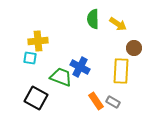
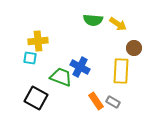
green semicircle: moved 1 px down; rotated 84 degrees counterclockwise
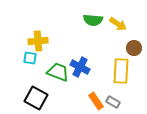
green trapezoid: moved 3 px left, 5 px up
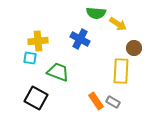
green semicircle: moved 3 px right, 7 px up
blue cross: moved 28 px up
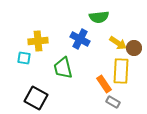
green semicircle: moved 3 px right, 4 px down; rotated 12 degrees counterclockwise
yellow arrow: moved 19 px down
cyan square: moved 6 px left
green trapezoid: moved 5 px right, 4 px up; rotated 125 degrees counterclockwise
orange rectangle: moved 8 px right, 17 px up
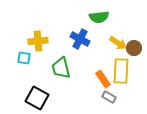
green trapezoid: moved 2 px left
orange rectangle: moved 1 px left, 5 px up
black square: moved 1 px right
gray rectangle: moved 4 px left, 5 px up
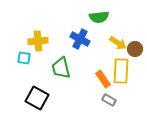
brown circle: moved 1 px right, 1 px down
gray rectangle: moved 3 px down
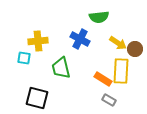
orange rectangle: rotated 24 degrees counterclockwise
black square: rotated 15 degrees counterclockwise
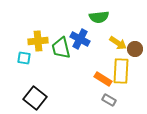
green trapezoid: moved 20 px up
black square: moved 2 px left; rotated 25 degrees clockwise
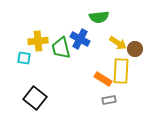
gray rectangle: rotated 40 degrees counterclockwise
